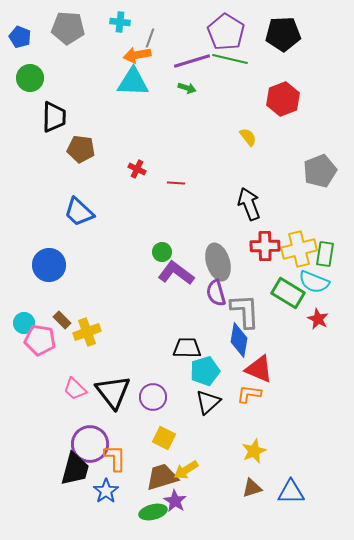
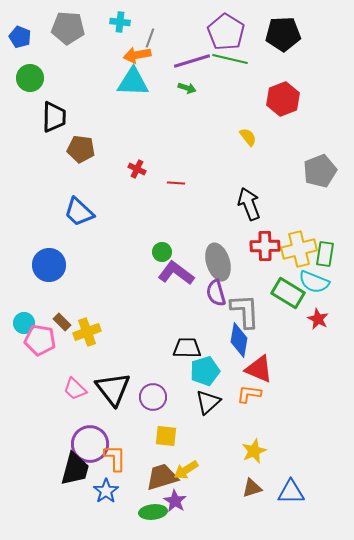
brown rectangle at (62, 320): moved 2 px down
black triangle at (113, 392): moved 3 px up
yellow square at (164, 438): moved 2 px right, 2 px up; rotated 20 degrees counterclockwise
green ellipse at (153, 512): rotated 8 degrees clockwise
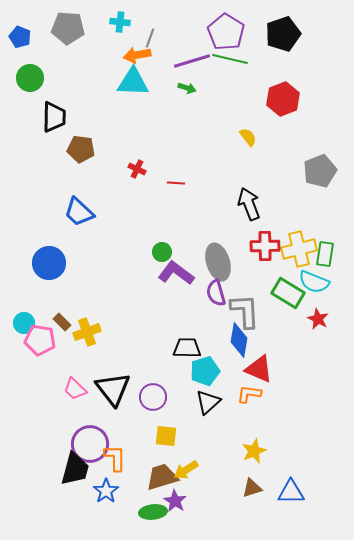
black pentagon at (283, 34): rotated 16 degrees counterclockwise
blue circle at (49, 265): moved 2 px up
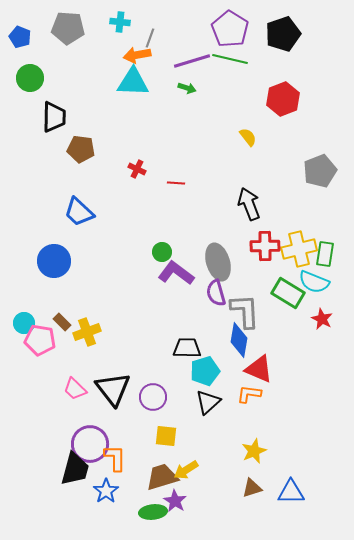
purple pentagon at (226, 32): moved 4 px right, 3 px up
blue circle at (49, 263): moved 5 px right, 2 px up
red star at (318, 319): moved 4 px right
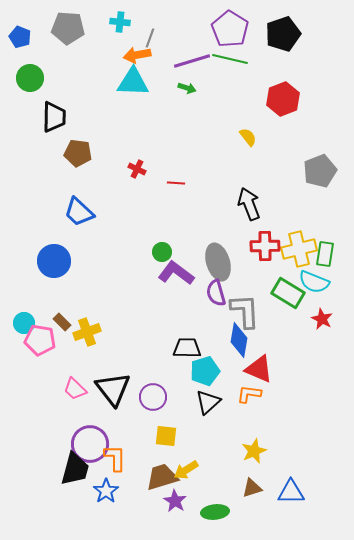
brown pentagon at (81, 149): moved 3 px left, 4 px down
green ellipse at (153, 512): moved 62 px right
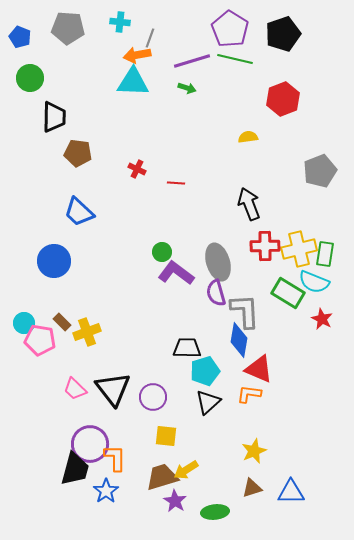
green line at (230, 59): moved 5 px right
yellow semicircle at (248, 137): rotated 60 degrees counterclockwise
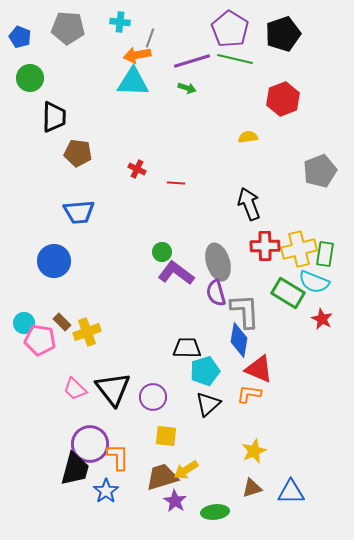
blue trapezoid at (79, 212): rotated 48 degrees counterclockwise
black triangle at (208, 402): moved 2 px down
orange L-shape at (115, 458): moved 3 px right, 1 px up
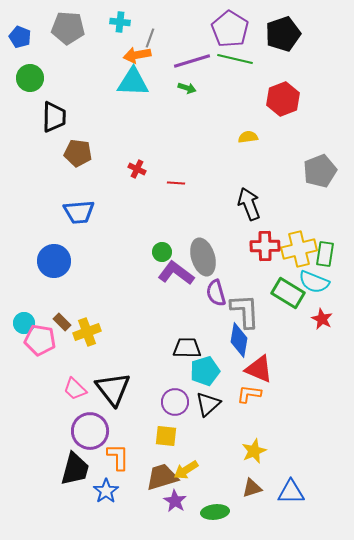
gray ellipse at (218, 262): moved 15 px left, 5 px up
purple circle at (153, 397): moved 22 px right, 5 px down
purple circle at (90, 444): moved 13 px up
